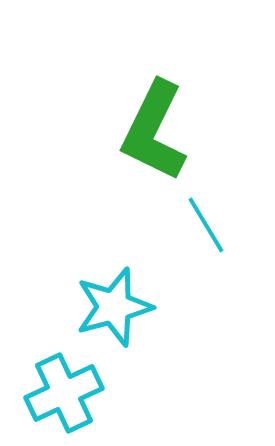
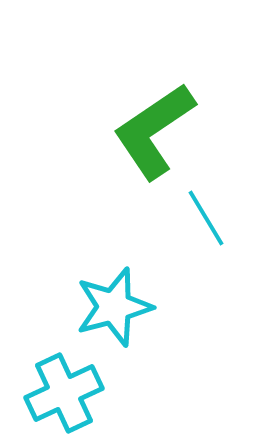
green L-shape: rotated 30 degrees clockwise
cyan line: moved 7 px up
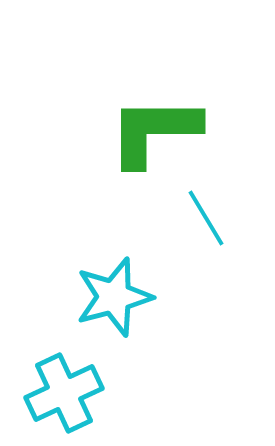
green L-shape: rotated 34 degrees clockwise
cyan star: moved 10 px up
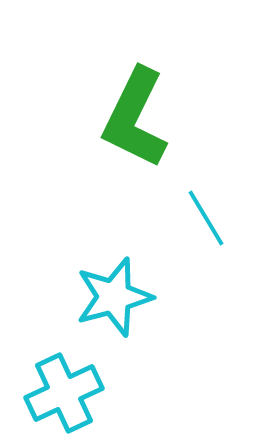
green L-shape: moved 19 px left, 13 px up; rotated 64 degrees counterclockwise
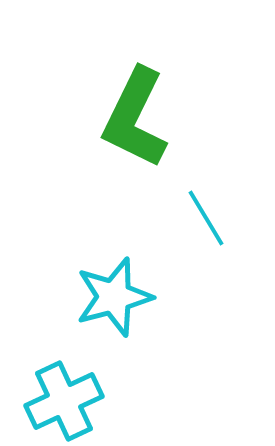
cyan cross: moved 8 px down
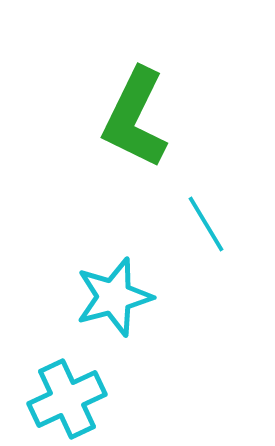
cyan line: moved 6 px down
cyan cross: moved 3 px right, 2 px up
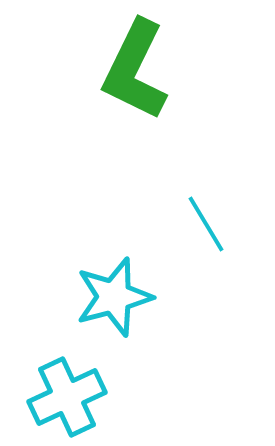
green L-shape: moved 48 px up
cyan cross: moved 2 px up
